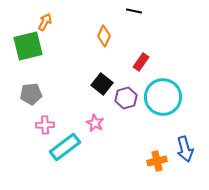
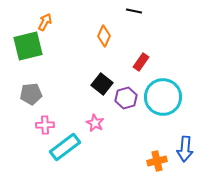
blue arrow: rotated 20 degrees clockwise
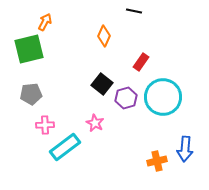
green square: moved 1 px right, 3 px down
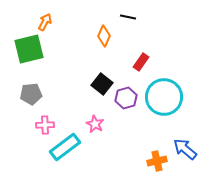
black line: moved 6 px left, 6 px down
cyan circle: moved 1 px right
pink star: moved 1 px down
blue arrow: rotated 125 degrees clockwise
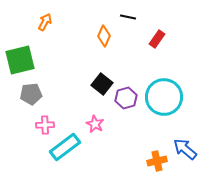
green square: moved 9 px left, 11 px down
red rectangle: moved 16 px right, 23 px up
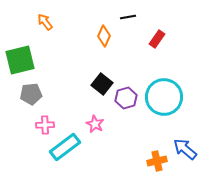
black line: rotated 21 degrees counterclockwise
orange arrow: rotated 66 degrees counterclockwise
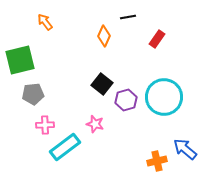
gray pentagon: moved 2 px right
purple hexagon: moved 2 px down
pink star: rotated 12 degrees counterclockwise
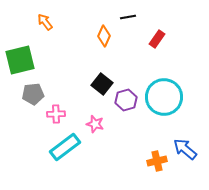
pink cross: moved 11 px right, 11 px up
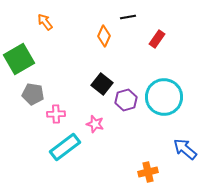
green square: moved 1 px left, 1 px up; rotated 16 degrees counterclockwise
gray pentagon: rotated 15 degrees clockwise
orange cross: moved 9 px left, 11 px down
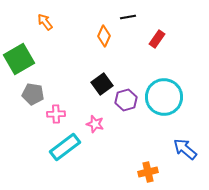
black square: rotated 15 degrees clockwise
